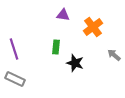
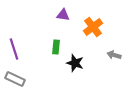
gray arrow: rotated 24 degrees counterclockwise
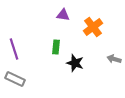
gray arrow: moved 4 px down
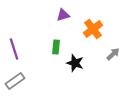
purple triangle: rotated 24 degrees counterclockwise
orange cross: moved 2 px down
gray arrow: moved 1 px left, 5 px up; rotated 120 degrees clockwise
gray rectangle: moved 2 px down; rotated 60 degrees counterclockwise
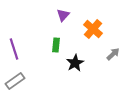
purple triangle: rotated 32 degrees counterclockwise
orange cross: rotated 12 degrees counterclockwise
green rectangle: moved 2 px up
black star: rotated 24 degrees clockwise
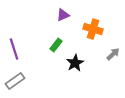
purple triangle: rotated 24 degrees clockwise
orange cross: rotated 24 degrees counterclockwise
green rectangle: rotated 32 degrees clockwise
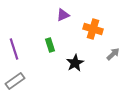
green rectangle: moved 6 px left; rotated 56 degrees counterclockwise
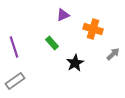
green rectangle: moved 2 px right, 2 px up; rotated 24 degrees counterclockwise
purple line: moved 2 px up
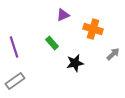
black star: rotated 18 degrees clockwise
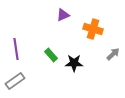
green rectangle: moved 1 px left, 12 px down
purple line: moved 2 px right, 2 px down; rotated 10 degrees clockwise
black star: moved 1 px left; rotated 12 degrees clockwise
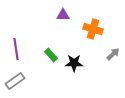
purple triangle: rotated 24 degrees clockwise
